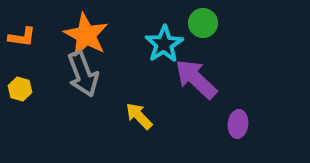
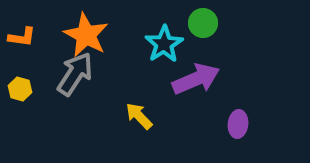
gray arrow: moved 8 px left; rotated 126 degrees counterclockwise
purple arrow: rotated 114 degrees clockwise
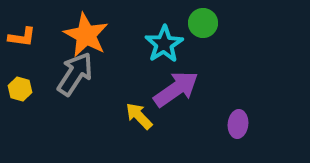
purple arrow: moved 20 px left, 10 px down; rotated 12 degrees counterclockwise
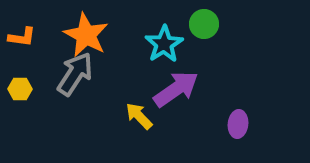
green circle: moved 1 px right, 1 px down
yellow hexagon: rotated 15 degrees counterclockwise
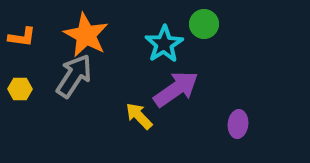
gray arrow: moved 1 px left, 2 px down
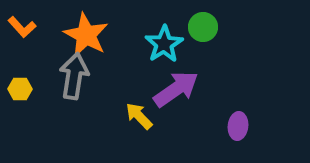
green circle: moved 1 px left, 3 px down
orange L-shape: moved 10 px up; rotated 40 degrees clockwise
gray arrow: rotated 24 degrees counterclockwise
purple ellipse: moved 2 px down
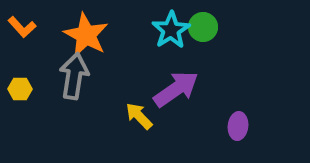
cyan star: moved 7 px right, 14 px up
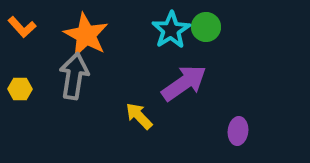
green circle: moved 3 px right
purple arrow: moved 8 px right, 6 px up
purple ellipse: moved 5 px down
